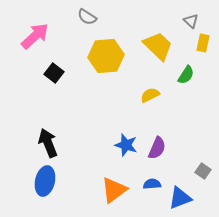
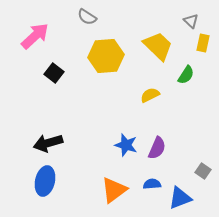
black arrow: rotated 84 degrees counterclockwise
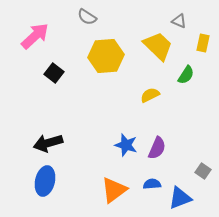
gray triangle: moved 12 px left; rotated 21 degrees counterclockwise
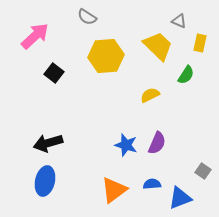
yellow rectangle: moved 3 px left
purple semicircle: moved 5 px up
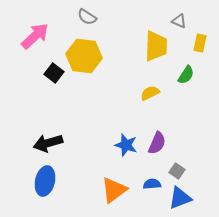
yellow trapezoid: moved 2 px left; rotated 48 degrees clockwise
yellow hexagon: moved 22 px left; rotated 12 degrees clockwise
yellow semicircle: moved 2 px up
gray square: moved 26 px left
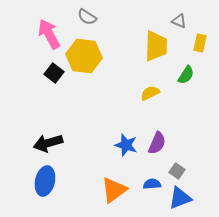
pink arrow: moved 14 px right, 2 px up; rotated 76 degrees counterclockwise
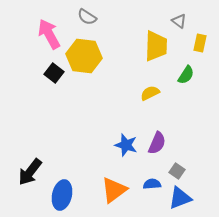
gray triangle: rotated 14 degrees clockwise
black arrow: moved 18 px left, 29 px down; rotated 36 degrees counterclockwise
blue ellipse: moved 17 px right, 14 px down
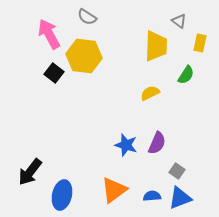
blue semicircle: moved 12 px down
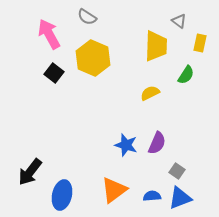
yellow hexagon: moved 9 px right, 2 px down; rotated 16 degrees clockwise
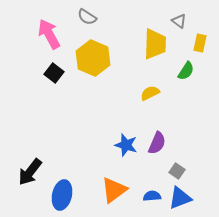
yellow trapezoid: moved 1 px left, 2 px up
green semicircle: moved 4 px up
